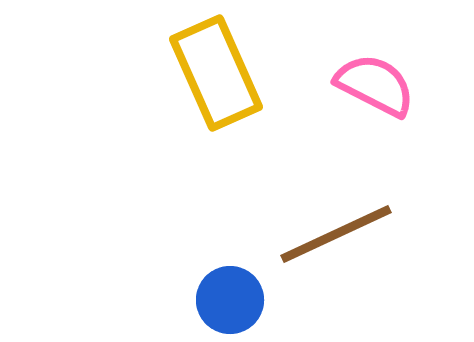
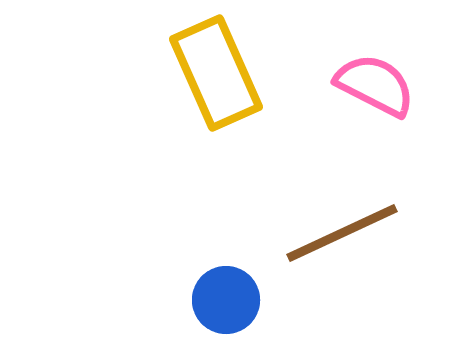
brown line: moved 6 px right, 1 px up
blue circle: moved 4 px left
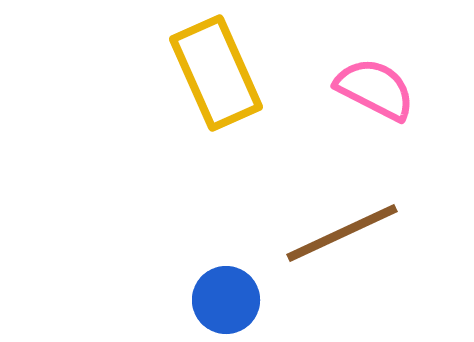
pink semicircle: moved 4 px down
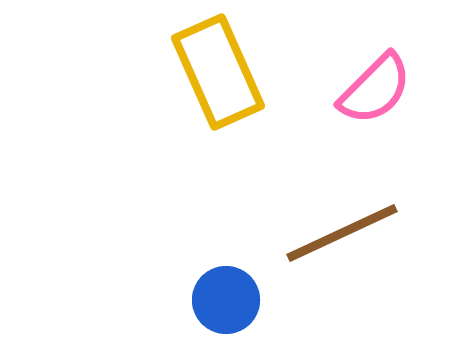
yellow rectangle: moved 2 px right, 1 px up
pink semicircle: rotated 108 degrees clockwise
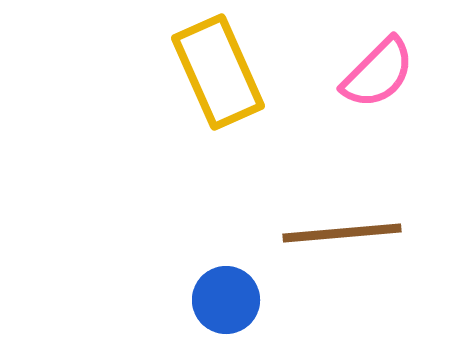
pink semicircle: moved 3 px right, 16 px up
brown line: rotated 20 degrees clockwise
